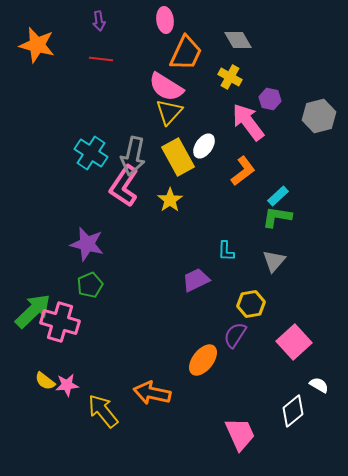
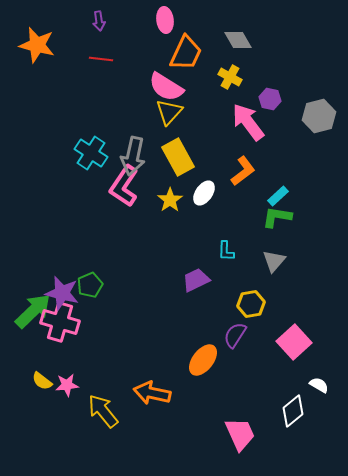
white ellipse: moved 47 px down
purple star: moved 25 px left, 49 px down
yellow semicircle: moved 3 px left
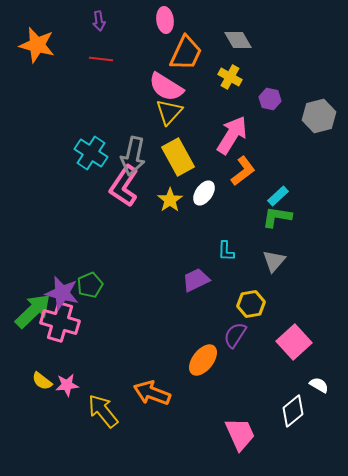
pink arrow: moved 16 px left, 13 px down; rotated 69 degrees clockwise
orange arrow: rotated 9 degrees clockwise
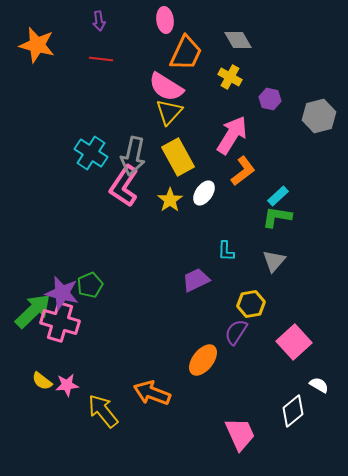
purple semicircle: moved 1 px right, 3 px up
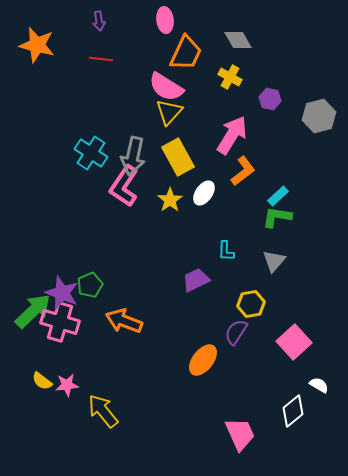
purple star: rotated 8 degrees clockwise
orange arrow: moved 28 px left, 72 px up
